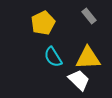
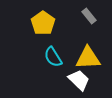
yellow pentagon: rotated 10 degrees counterclockwise
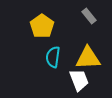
yellow pentagon: moved 1 px left, 3 px down
cyan semicircle: rotated 40 degrees clockwise
white trapezoid: rotated 25 degrees clockwise
